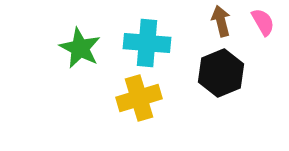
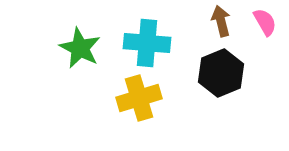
pink semicircle: moved 2 px right
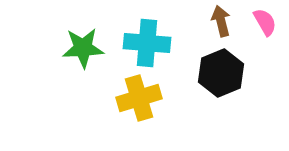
green star: moved 3 px right; rotated 30 degrees counterclockwise
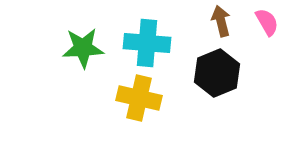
pink semicircle: moved 2 px right
black hexagon: moved 4 px left
yellow cross: rotated 30 degrees clockwise
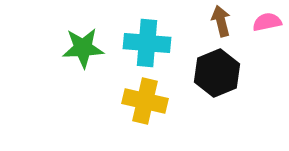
pink semicircle: rotated 72 degrees counterclockwise
yellow cross: moved 6 px right, 3 px down
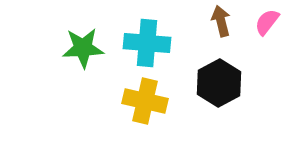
pink semicircle: rotated 40 degrees counterclockwise
black hexagon: moved 2 px right, 10 px down; rotated 6 degrees counterclockwise
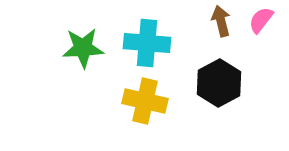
pink semicircle: moved 6 px left, 2 px up
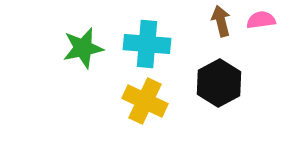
pink semicircle: rotated 44 degrees clockwise
cyan cross: moved 1 px down
green star: rotated 9 degrees counterclockwise
yellow cross: rotated 12 degrees clockwise
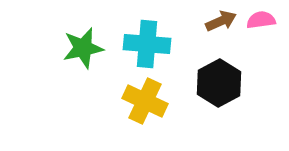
brown arrow: rotated 80 degrees clockwise
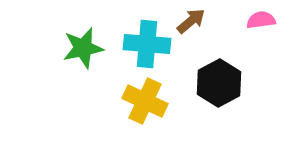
brown arrow: moved 30 px left; rotated 16 degrees counterclockwise
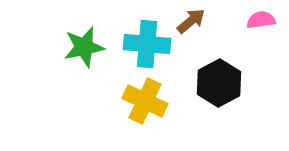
green star: moved 1 px right, 1 px up
